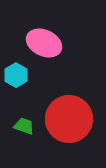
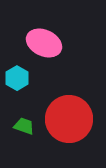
cyan hexagon: moved 1 px right, 3 px down
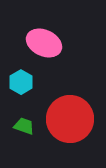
cyan hexagon: moved 4 px right, 4 px down
red circle: moved 1 px right
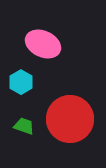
pink ellipse: moved 1 px left, 1 px down
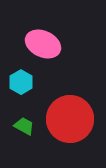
green trapezoid: rotated 10 degrees clockwise
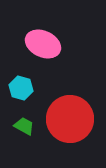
cyan hexagon: moved 6 px down; rotated 15 degrees counterclockwise
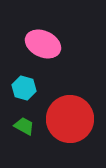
cyan hexagon: moved 3 px right
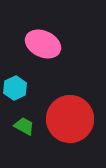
cyan hexagon: moved 9 px left; rotated 20 degrees clockwise
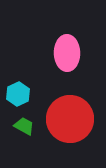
pink ellipse: moved 24 px right, 9 px down; rotated 64 degrees clockwise
cyan hexagon: moved 3 px right, 6 px down
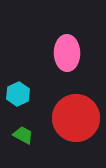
red circle: moved 6 px right, 1 px up
green trapezoid: moved 1 px left, 9 px down
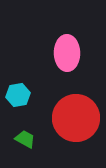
cyan hexagon: moved 1 px down; rotated 15 degrees clockwise
green trapezoid: moved 2 px right, 4 px down
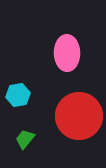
red circle: moved 3 px right, 2 px up
green trapezoid: rotated 80 degrees counterclockwise
